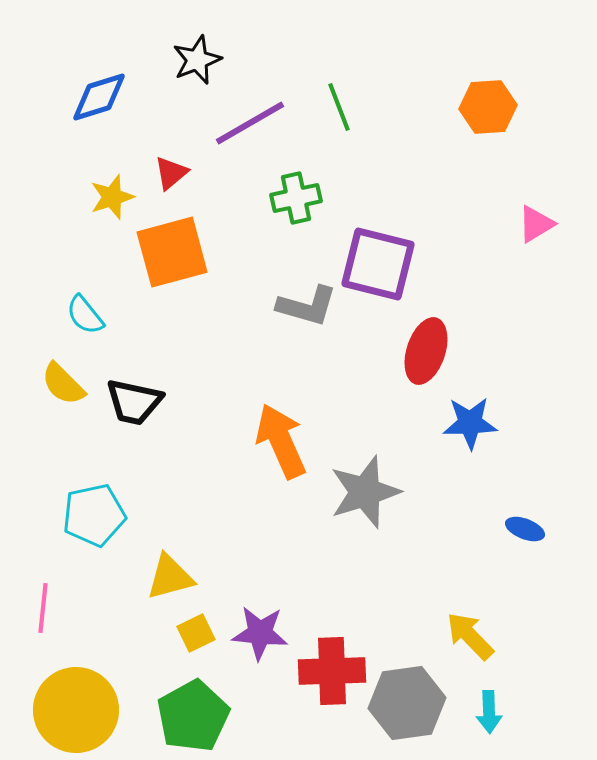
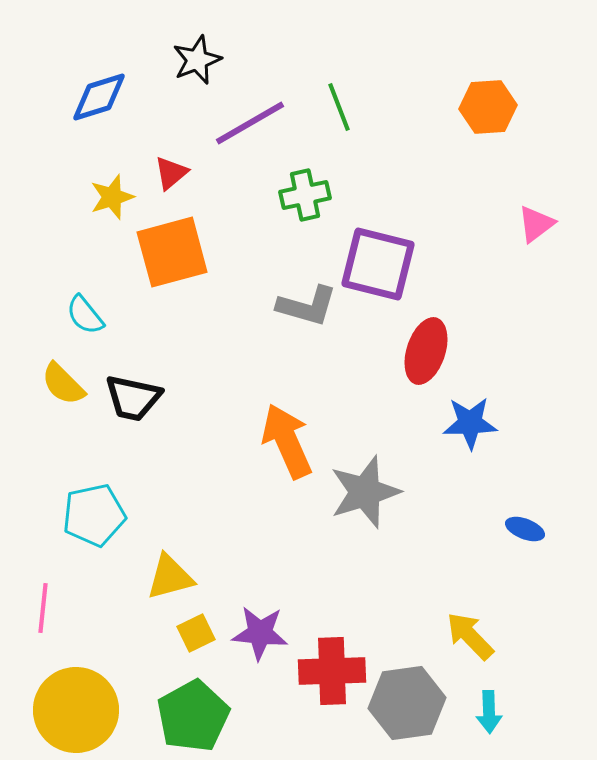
green cross: moved 9 px right, 3 px up
pink triangle: rotated 6 degrees counterclockwise
black trapezoid: moved 1 px left, 4 px up
orange arrow: moved 6 px right
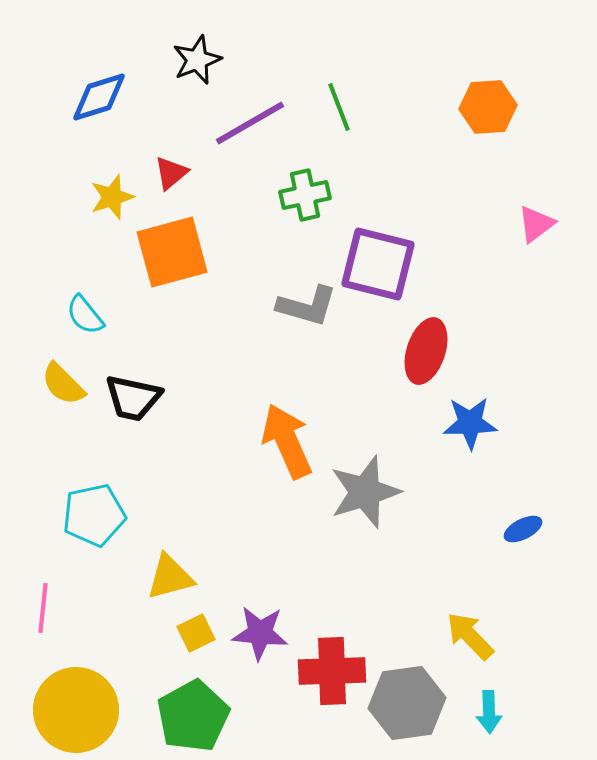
blue ellipse: moved 2 px left; rotated 48 degrees counterclockwise
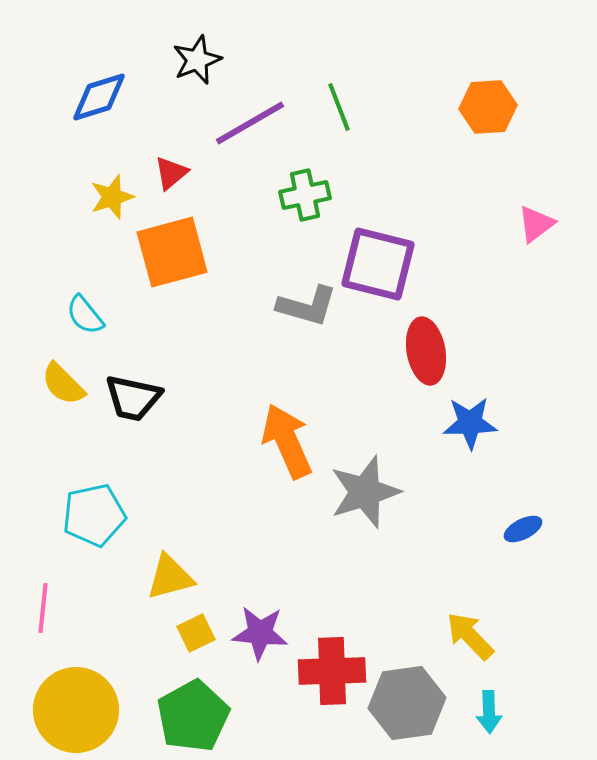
red ellipse: rotated 28 degrees counterclockwise
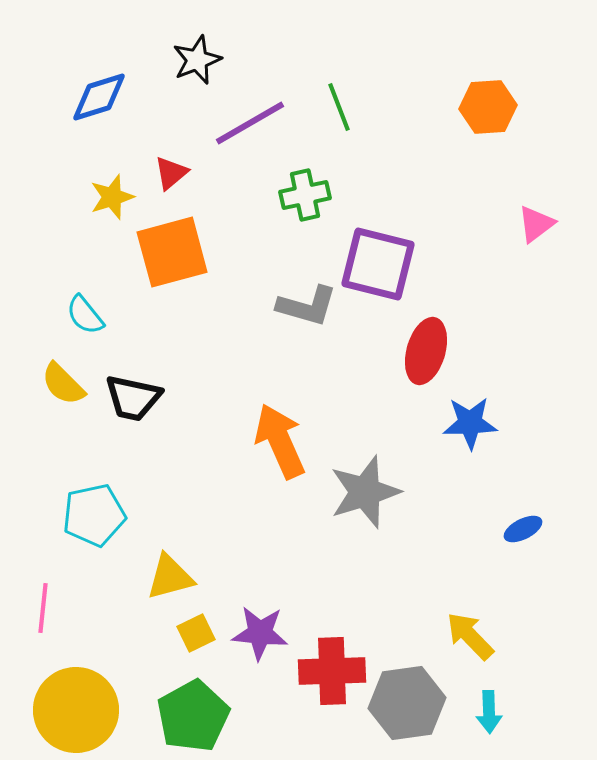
red ellipse: rotated 26 degrees clockwise
orange arrow: moved 7 px left
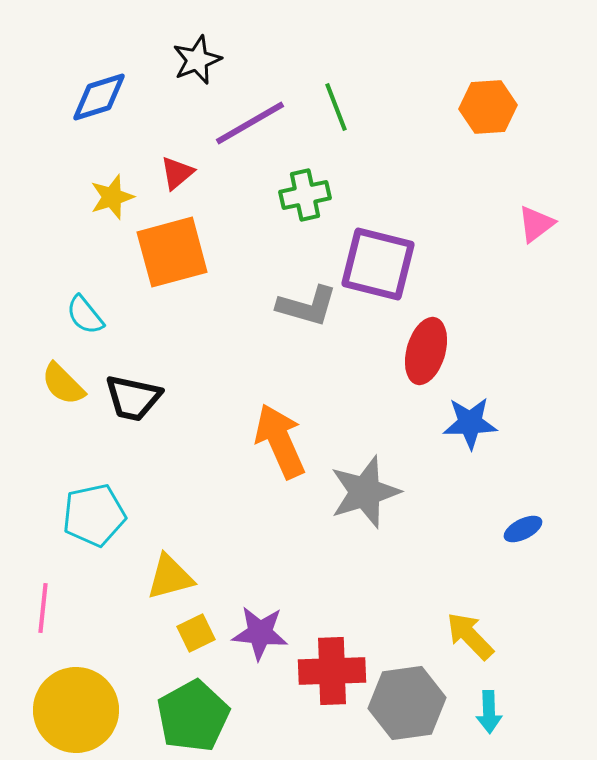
green line: moved 3 px left
red triangle: moved 6 px right
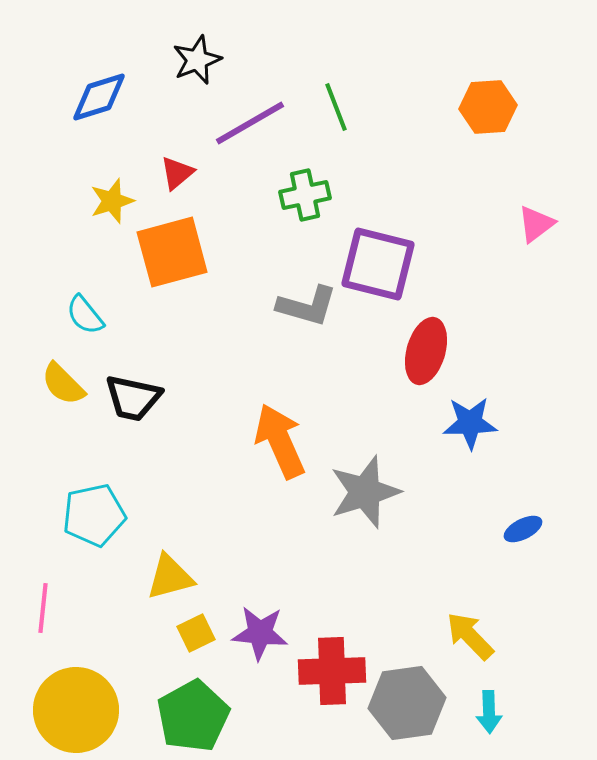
yellow star: moved 4 px down
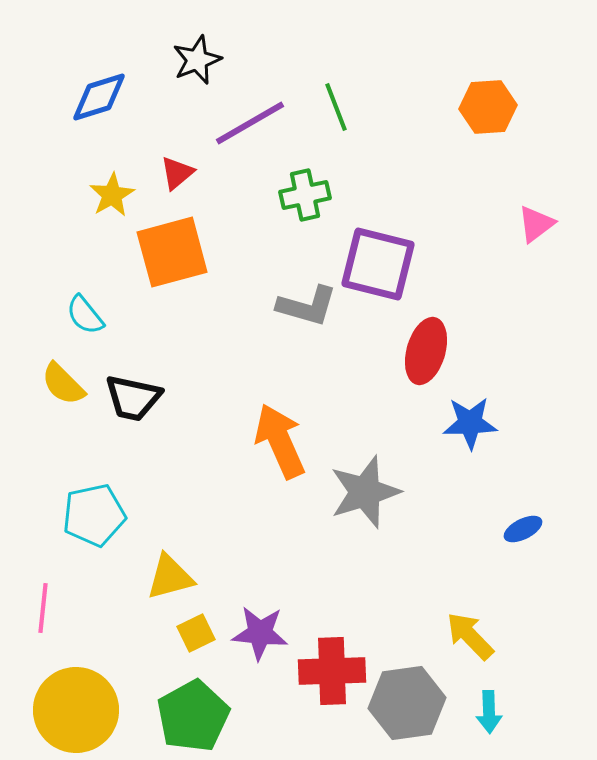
yellow star: moved 6 px up; rotated 12 degrees counterclockwise
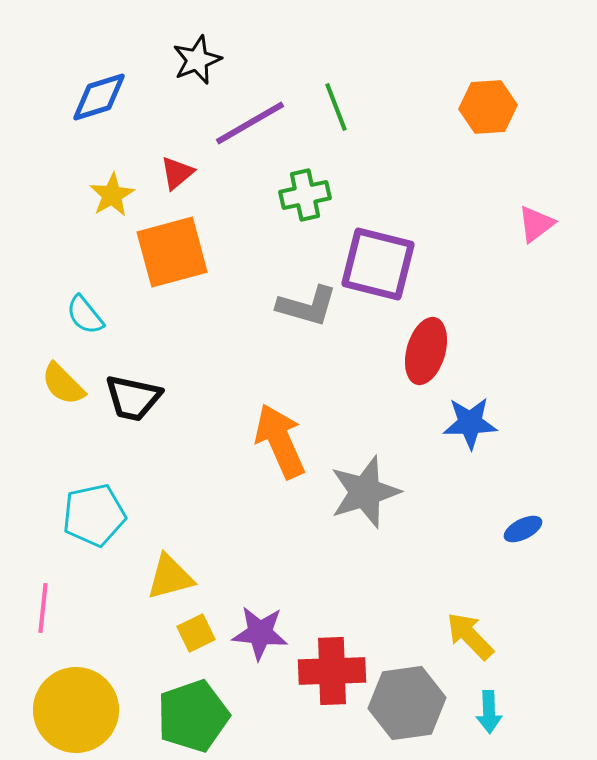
green pentagon: rotated 10 degrees clockwise
